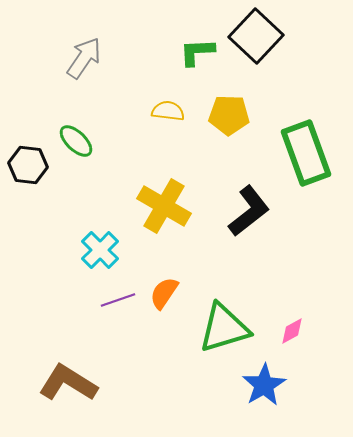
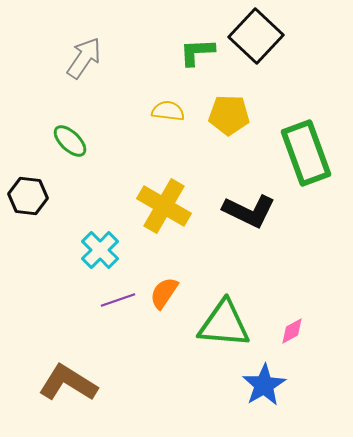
green ellipse: moved 6 px left
black hexagon: moved 31 px down
black L-shape: rotated 64 degrees clockwise
green triangle: moved 4 px up; rotated 22 degrees clockwise
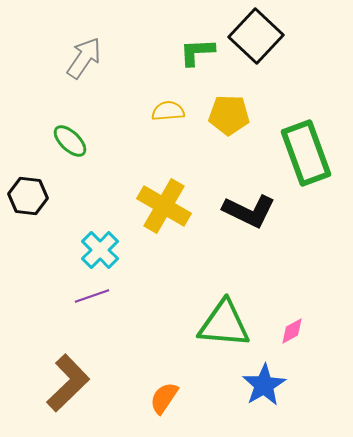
yellow semicircle: rotated 12 degrees counterclockwise
orange semicircle: moved 105 px down
purple line: moved 26 px left, 4 px up
brown L-shape: rotated 104 degrees clockwise
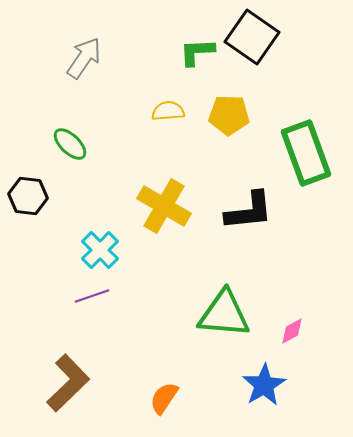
black square: moved 4 px left, 1 px down; rotated 8 degrees counterclockwise
green ellipse: moved 3 px down
black L-shape: rotated 32 degrees counterclockwise
green triangle: moved 10 px up
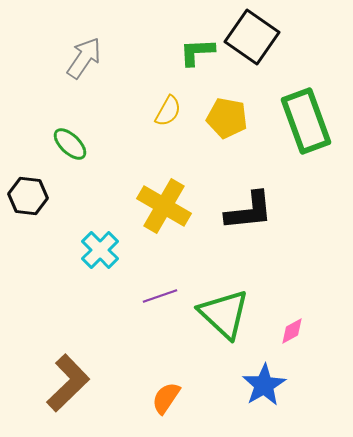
yellow semicircle: rotated 124 degrees clockwise
yellow pentagon: moved 2 px left, 3 px down; rotated 9 degrees clockwise
green rectangle: moved 32 px up
purple line: moved 68 px right
green triangle: rotated 38 degrees clockwise
orange semicircle: moved 2 px right
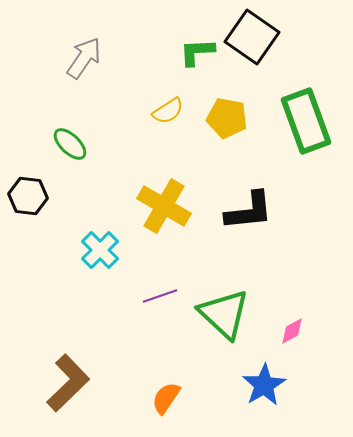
yellow semicircle: rotated 28 degrees clockwise
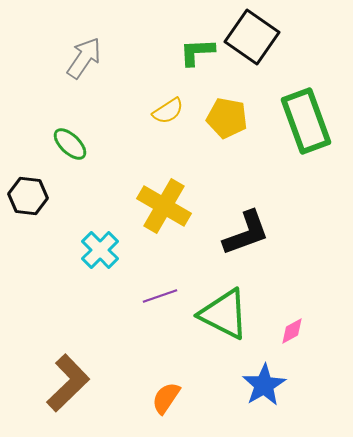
black L-shape: moved 3 px left, 22 px down; rotated 14 degrees counterclockwise
green triangle: rotated 16 degrees counterclockwise
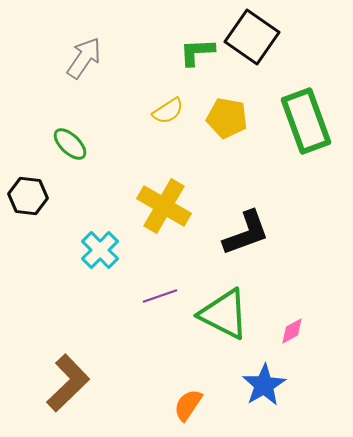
orange semicircle: moved 22 px right, 7 px down
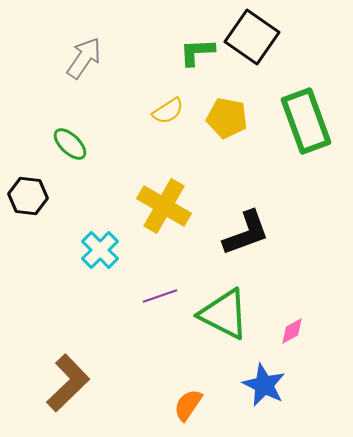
blue star: rotated 15 degrees counterclockwise
